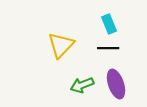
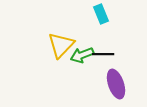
cyan rectangle: moved 8 px left, 10 px up
black line: moved 5 px left, 6 px down
green arrow: moved 30 px up
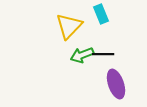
yellow triangle: moved 8 px right, 19 px up
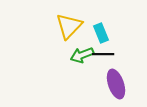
cyan rectangle: moved 19 px down
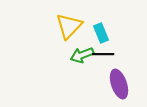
purple ellipse: moved 3 px right
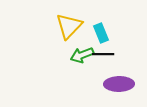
purple ellipse: rotated 72 degrees counterclockwise
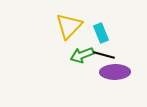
black line: moved 1 px right, 1 px down; rotated 15 degrees clockwise
purple ellipse: moved 4 px left, 12 px up
